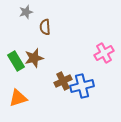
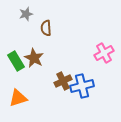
gray star: moved 2 px down
brown semicircle: moved 1 px right, 1 px down
brown star: rotated 30 degrees counterclockwise
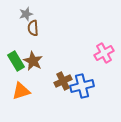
brown semicircle: moved 13 px left
brown star: moved 1 px left, 3 px down
orange triangle: moved 3 px right, 7 px up
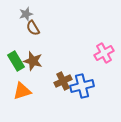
brown semicircle: rotated 28 degrees counterclockwise
brown star: rotated 12 degrees counterclockwise
orange triangle: moved 1 px right
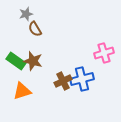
brown semicircle: moved 2 px right, 1 px down
pink cross: rotated 12 degrees clockwise
green rectangle: rotated 24 degrees counterclockwise
blue cross: moved 7 px up
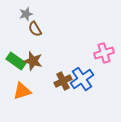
blue cross: rotated 20 degrees counterclockwise
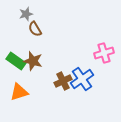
orange triangle: moved 3 px left, 1 px down
